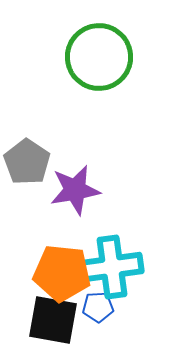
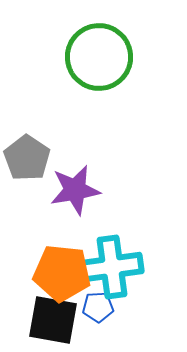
gray pentagon: moved 4 px up
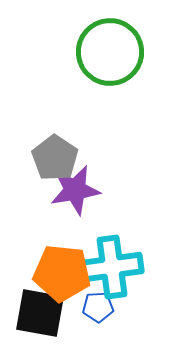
green circle: moved 11 px right, 5 px up
gray pentagon: moved 28 px right
black square: moved 13 px left, 7 px up
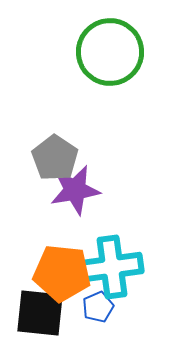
blue pentagon: rotated 20 degrees counterclockwise
black square: rotated 4 degrees counterclockwise
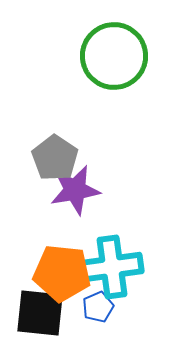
green circle: moved 4 px right, 4 px down
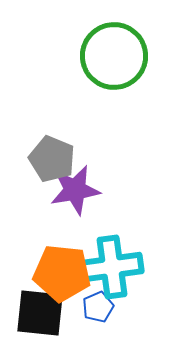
gray pentagon: moved 3 px left, 1 px down; rotated 12 degrees counterclockwise
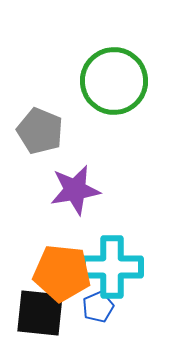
green circle: moved 25 px down
gray pentagon: moved 12 px left, 28 px up
cyan cross: rotated 8 degrees clockwise
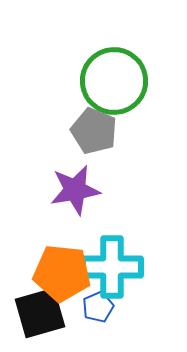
gray pentagon: moved 54 px right
black square: rotated 22 degrees counterclockwise
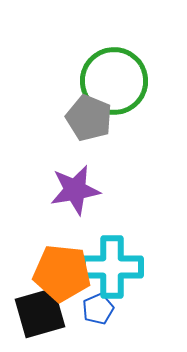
gray pentagon: moved 5 px left, 13 px up
blue pentagon: moved 2 px down
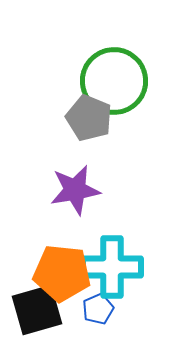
black square: moved 3 px left, 3 px up
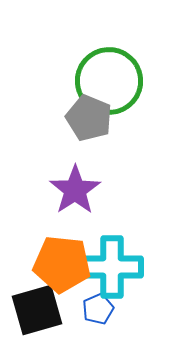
green circle: moved 5 px left
purple star: rotated 24 degrees counterclockwise
orange pentagon: moved 9 px up
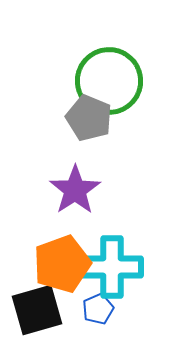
orange pentagon: rotated 26 degrees counterclockwise
